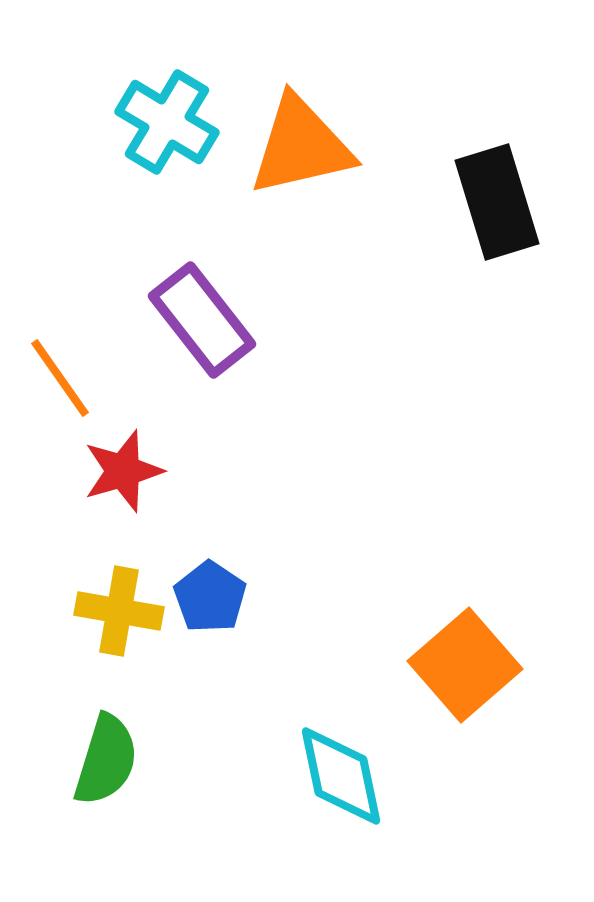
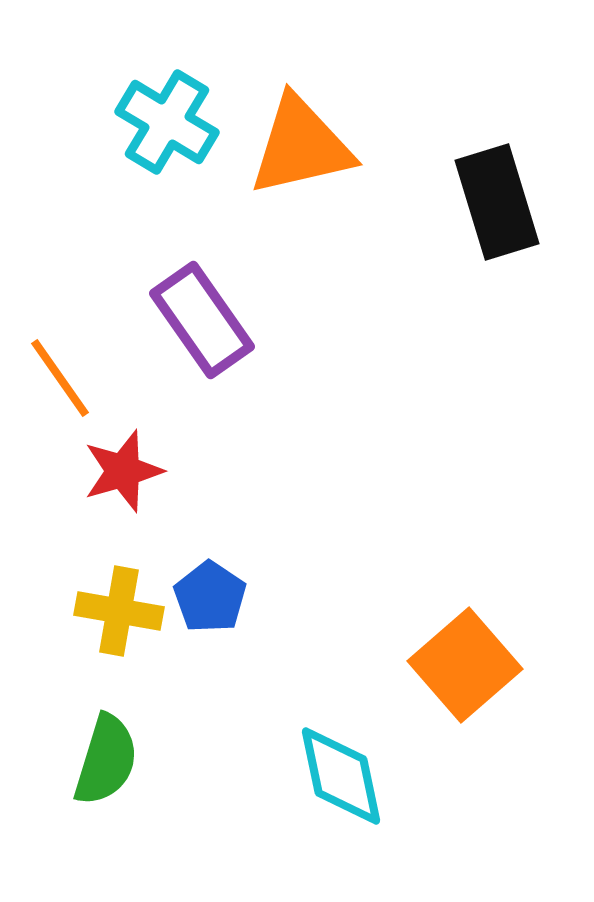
purple rectangle: rotated 3 degrees clockwise
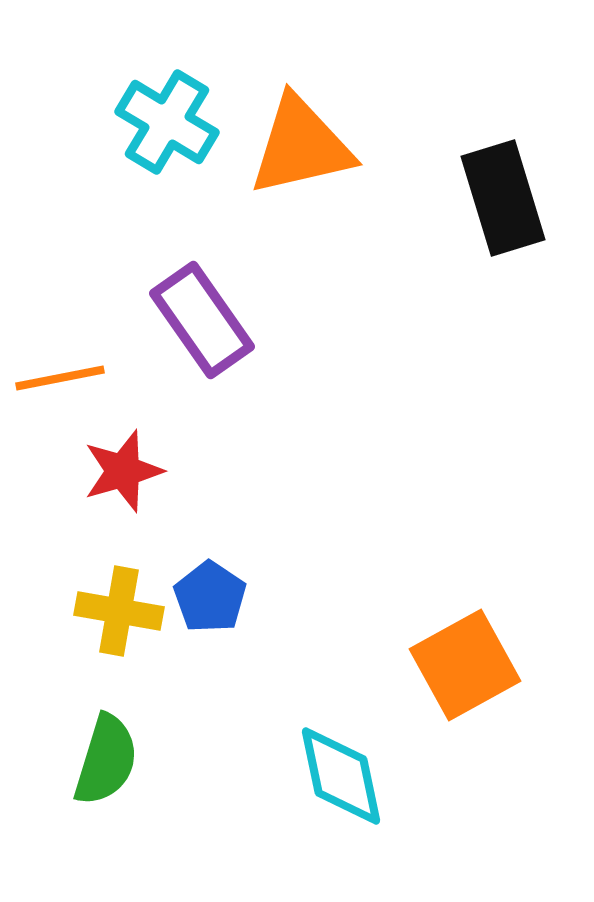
black rectangle: moved 6 px right, 4 px up
orange line: rotated 66 degrees counterclockwise
orange square: rotated 12 degrees clockwise
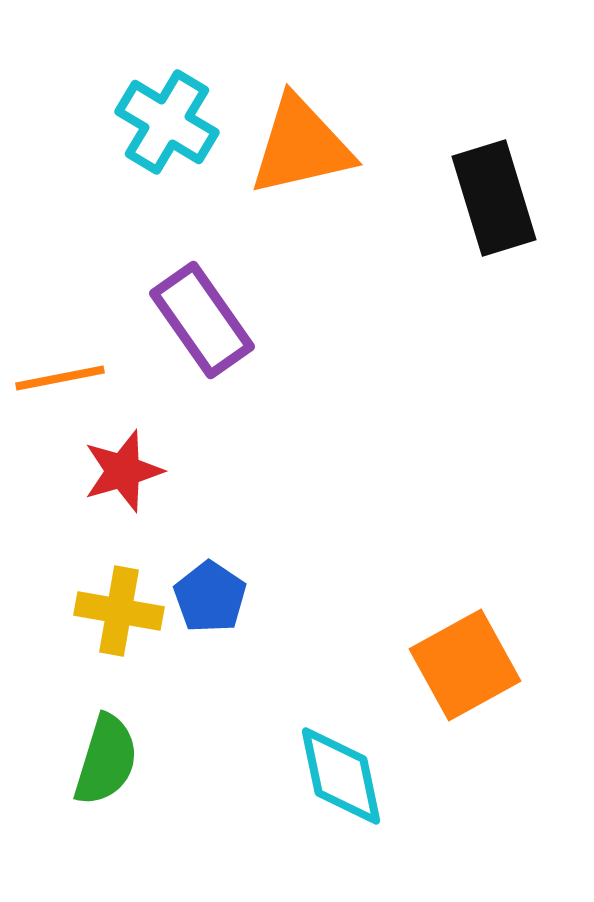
black rectangle: moved 9 px left
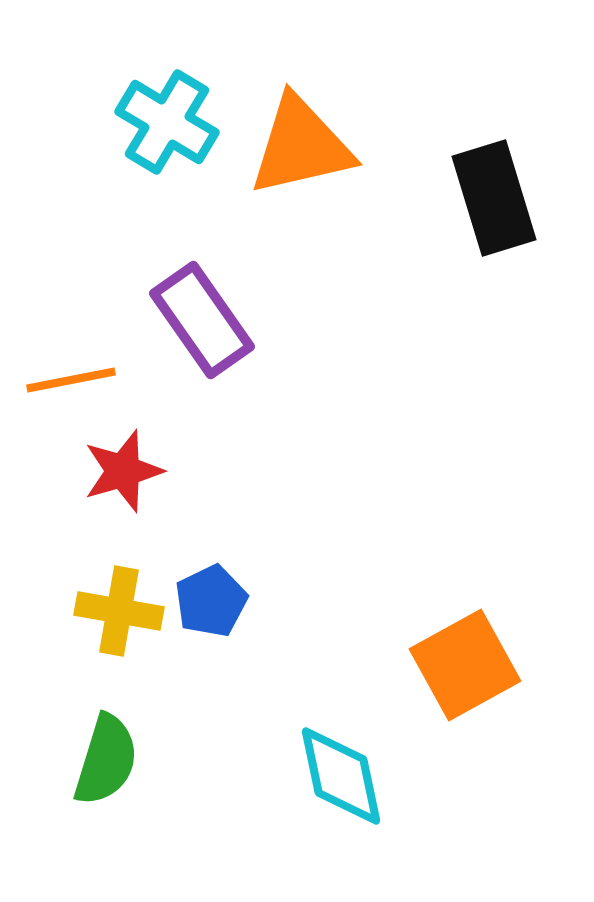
orange line: moved 11 px right, 2 px down
blue pentagon: moved 1 px right, 4 px down; rotated 12 degrees clockwise
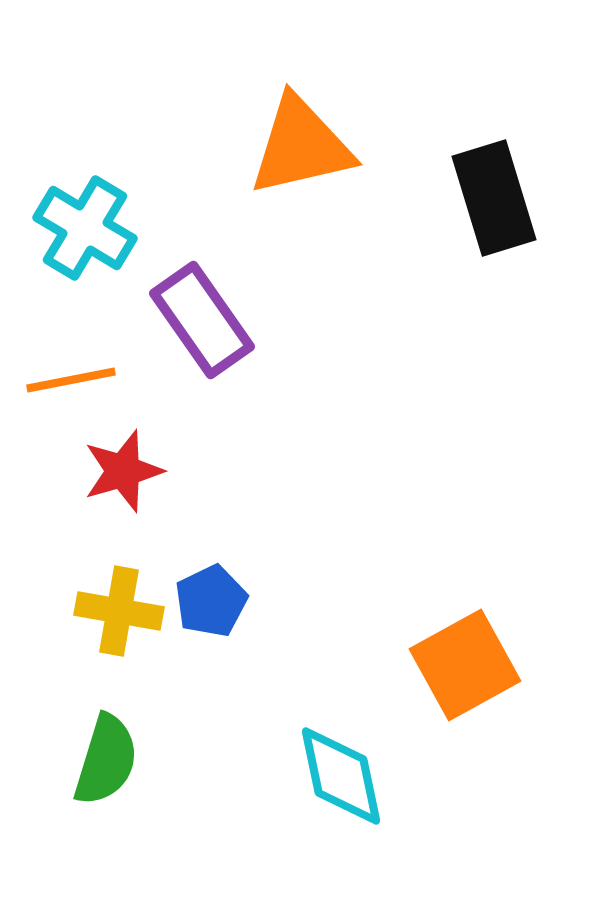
cyan cross: moved 82 px left, 106 px down
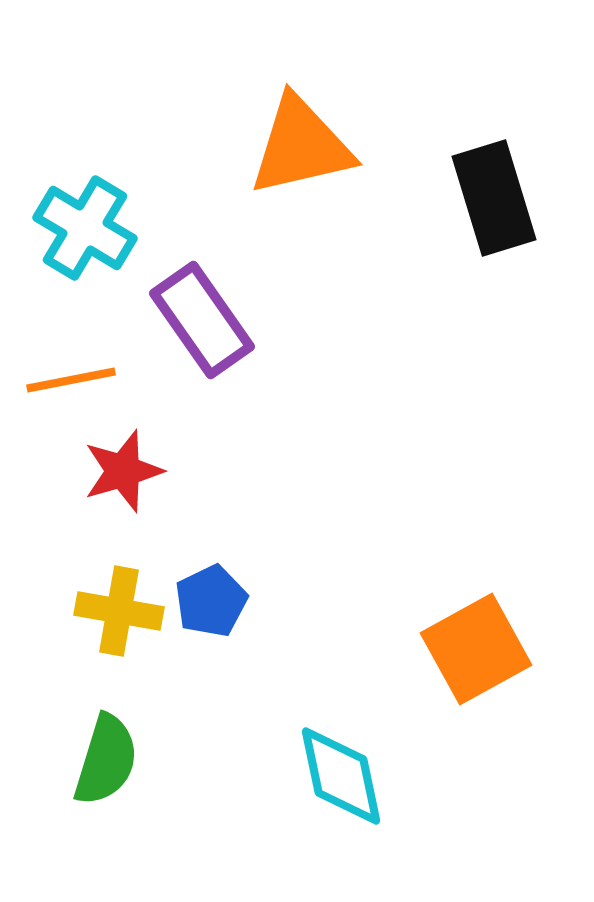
orange square: moved 11 px right, 16 px up
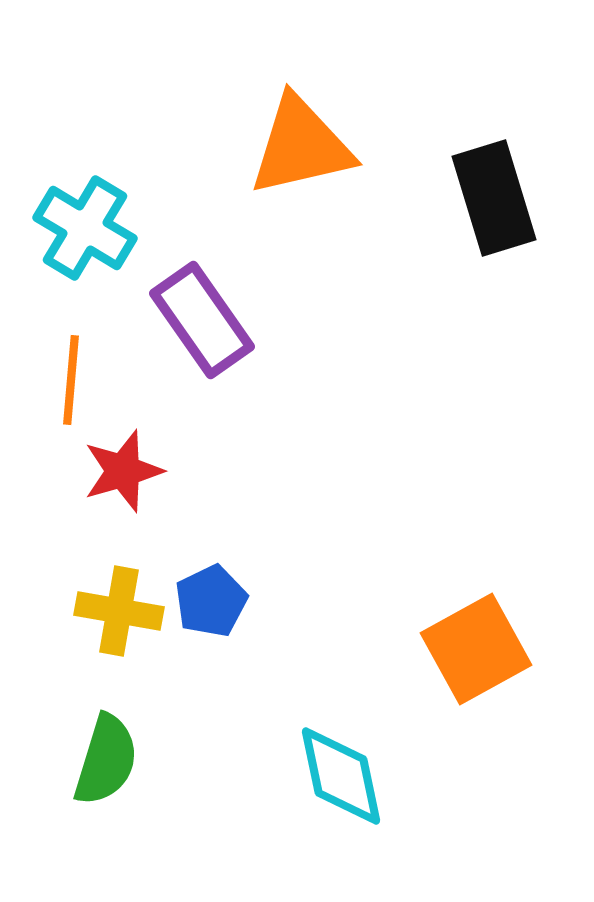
orange line: rotated 74 degrees counterclockwise
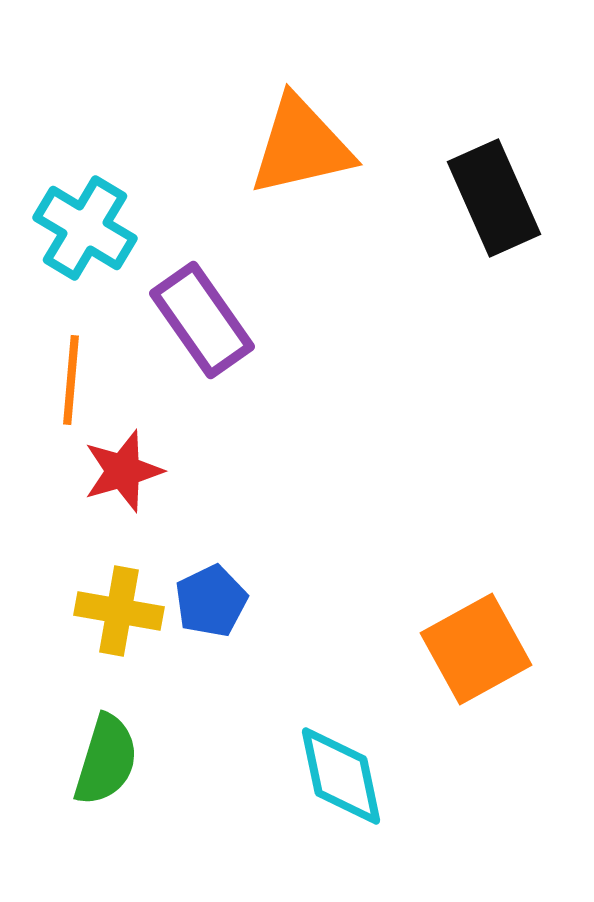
black rectangle: rotated 7 degrees counterclockwise
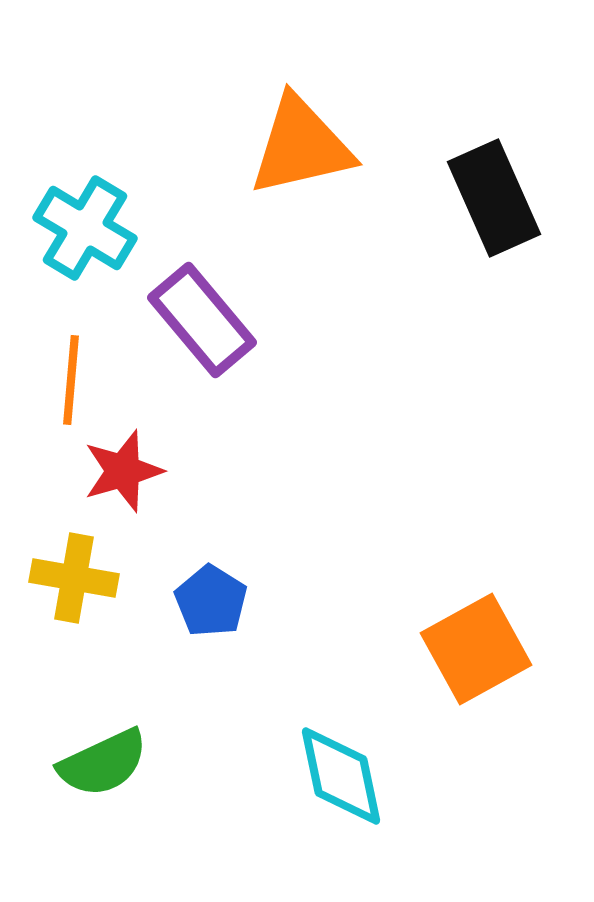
purple rectangle: rotated 5 degrees counterclockwise
blue pentagon: rotated 14 degrees counterclockwise
yellow cross: moved 45 px left, 33 px up
green semicircle: moved 3 px left, 3 px down; rotated 48 degrees clockwise
